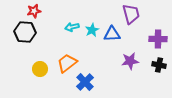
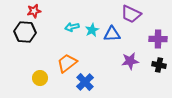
purple trapezoid: rotated 130 degrees clockwise
yellow circle: moved 9 px down
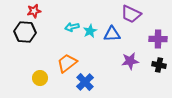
cyan star: moved 2 px left, 1 px down
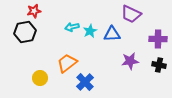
black hexagon: rotated 15 degrees counterclockwise
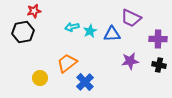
purple trapezoid: moved 4 px down
black hexagon: moved 2 px left
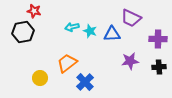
red star: rotated 24 degrees clockwise
cyan star: rotated 24 degrees counterclockwise
black cross: moved 2 px down; rotated 16 degrees counterclockwise
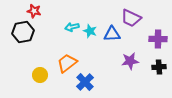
yellow circle: moved 3 px up
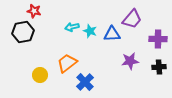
purple trapezoid: moved 1 px right, 1 px down; rotated 75 degrees counterclockwise
